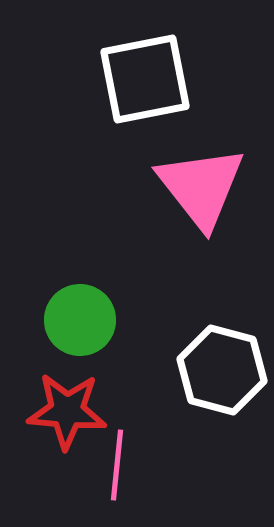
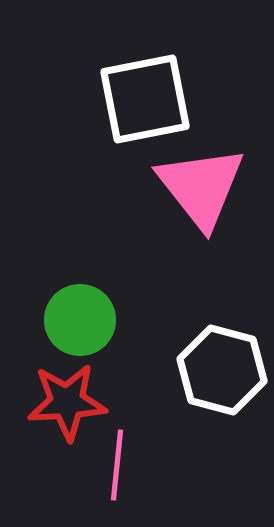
white square: moved 20 px down
red star: moved 9 px up; rotated 8 degrees counterclockwise
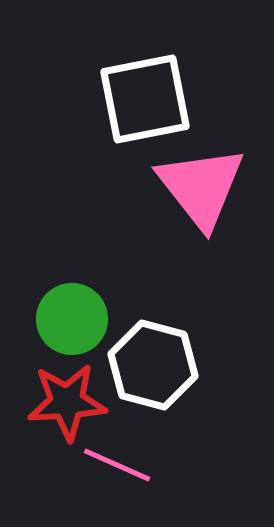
green circle: moved 8 px left, 1 px up
white hexagon: moved 69 px left, 5 px up
pink line: rotated 72 degrees counterclockwise
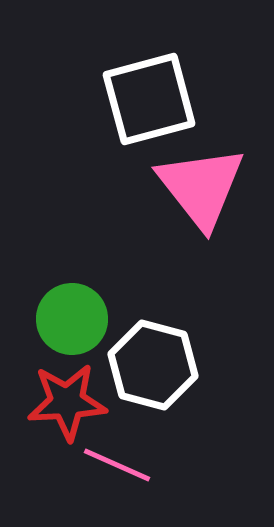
white square: moved 4 px right; rotated 4 degrees counterclockwise
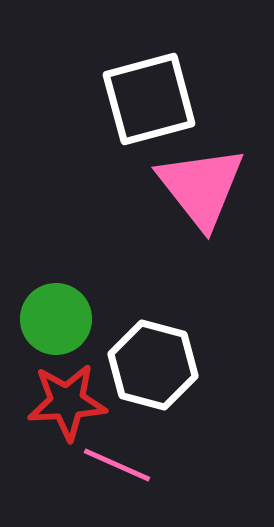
green circle: moved 16 px left
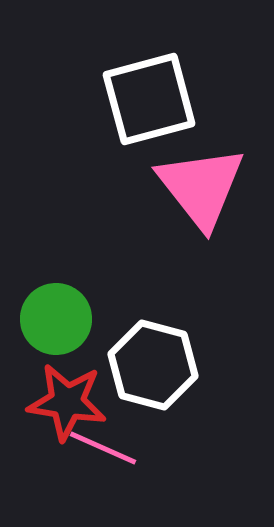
red star: rotated 12 degrees clockwise
pink line: moved 14 px left, 17 px up
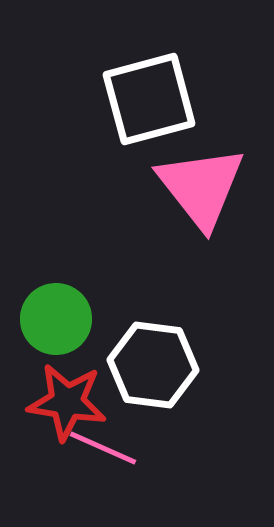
white hexagon: rotated 8 degrees counterclockwise
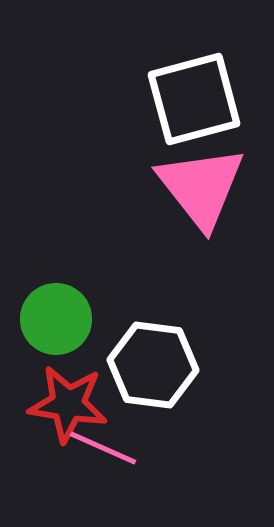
white square: moved 45 px right
red star: moved 1 px right, 2 px down
